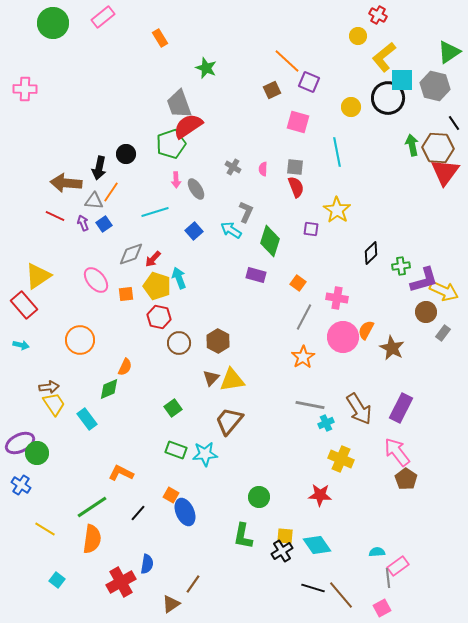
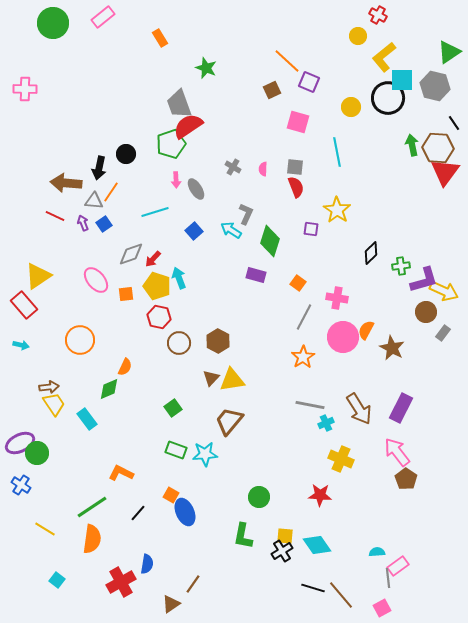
gray L-shape at (246, 212): moved 2 px down
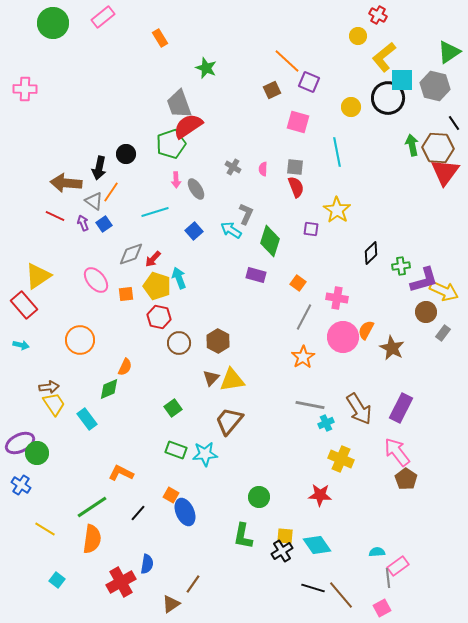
gray triangle at (94, 201): rotated 30 degrees clockwise
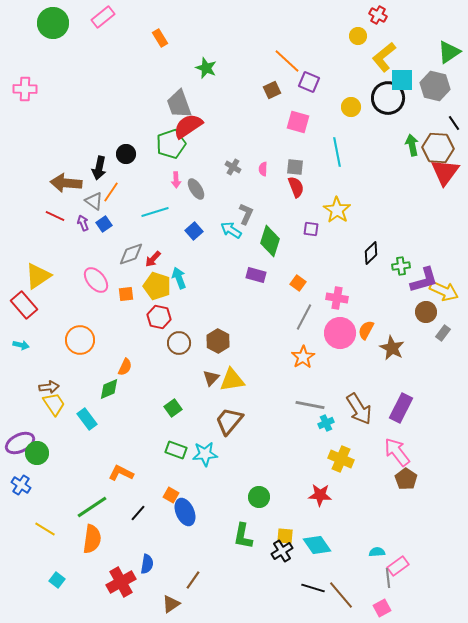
pink circle at (343, 337): moved 3 px left, 4 px up
brown line at (193, 584): moved 4 px up
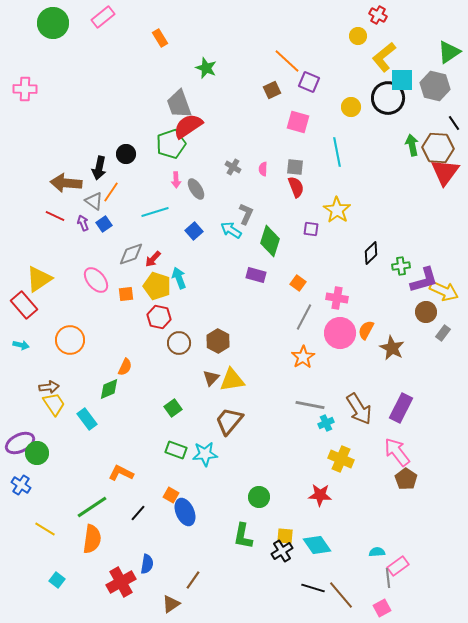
yellow triangle at (38, 276): moved 1 px right, 3 px down
orange circle at (80, 340): moved 10 px left
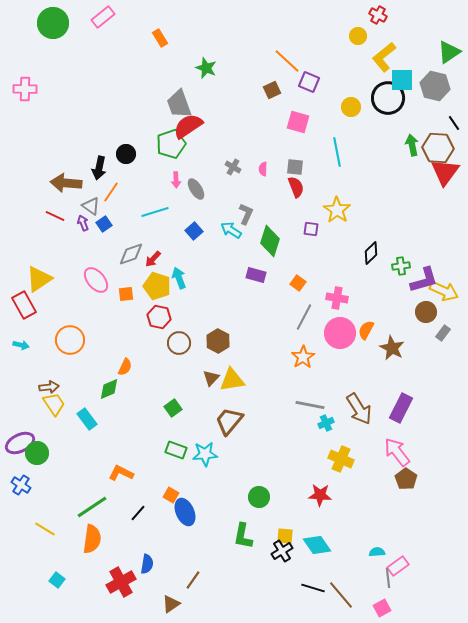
gray triangle at (94, 201): moved 3 px left, 5 px down
red rectangle at (24, 305): rotated 12 degrees clockwise
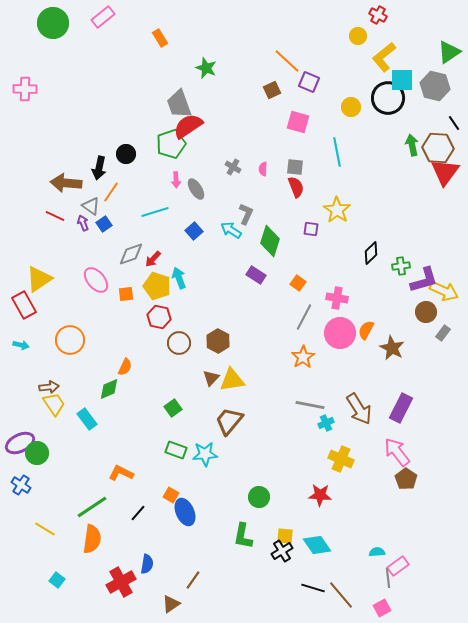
purple rectangle at (256, 275): rotated 18 degrees clockwise
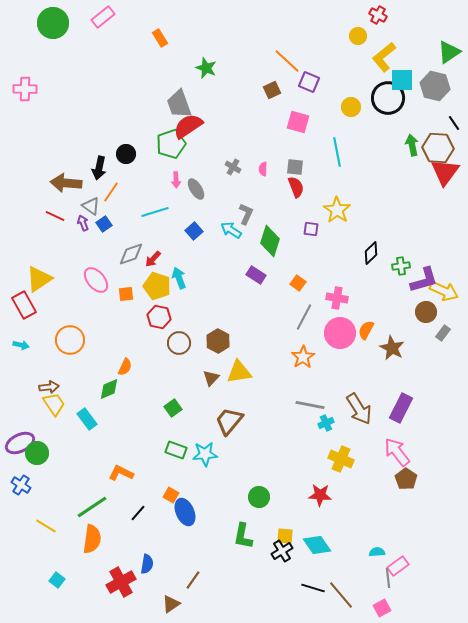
yellow triangle at (232, 380): moved 7 px right, 8 px up
yellow line at (45, 529): moved 1 px right, 3 px up
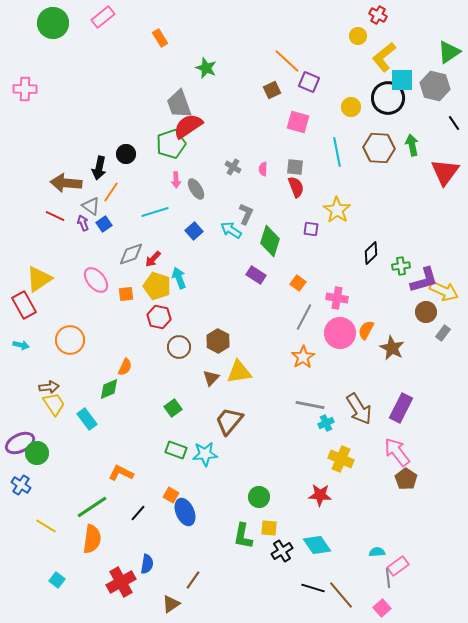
brown hexagon at (438, 148): moved 59 px left
brown circle at (179, 343): moved 4 px down
yellow square at (285, 536): moved 16 px left, 8 px up
pink square at (382, 608): rotated 12 degrees counterclockwise
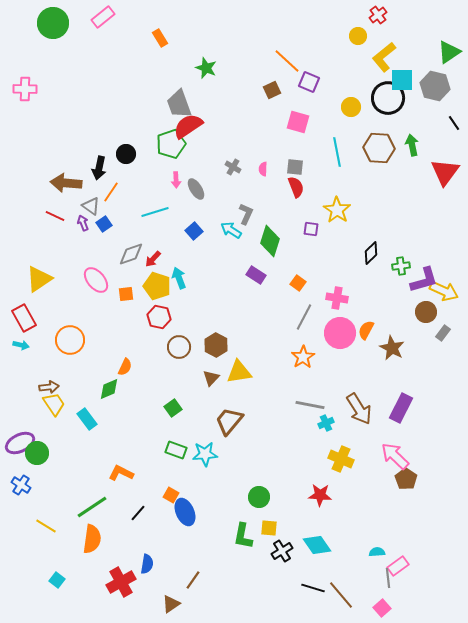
red cross at (378, 15): rotated 24 degrees clockwise
red rectangle at (24, 305): moved 13 px down
brown hexagon at (218, 341): moved 2 px left, 4 px down
pink arrow at (397, 452): moved 2 px left, 4 px down; rotated 8 degrees counterclockwise
